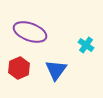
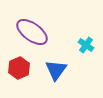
purple ellipse: moved 2 px right; rotated 16 degrees clockwise
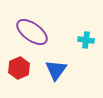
cyan cross: moved 5 px up; rotated 28 degrees counterclockwise
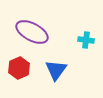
purple ellipse: rotated 8 degrees counterclockwise
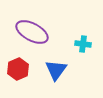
cyan cross: moved 3 px left, 4 px down
red hexagon: moved 1 px left, 1 px down
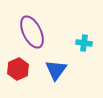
purple ellipse: rotated 36 degrees clockwise
cyan cross: moved 1 px right, 1 px up
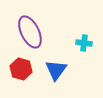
purple ellipse: moved 2 px left
red hexagon: moved 3 px right; rotated 20 degrees counterclockwise
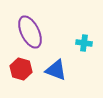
blue triangle: rotated 45 degrees counterclockwise
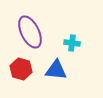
cyan cross: moved 12 px left
blue triangle: rotated 15 degrees counterclockwise
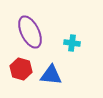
blue triangle: moved 5 px left, 5 px down
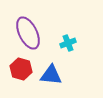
purple ellipse: moved 2 px left, 1 px down
cyan cross: moved 4 px left; rotated 28 degrees counterclockwise
